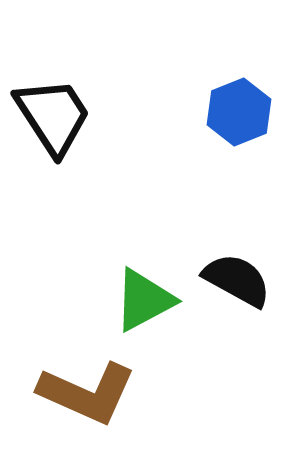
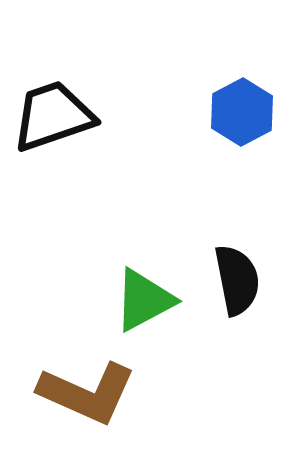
blue hexagon: moved 3 px right; rotated 6 degrees counterclockwise
black trapezoid: rotated 76 degrees counterclockwise
black semicircle: rotated 50 degrees clockwise
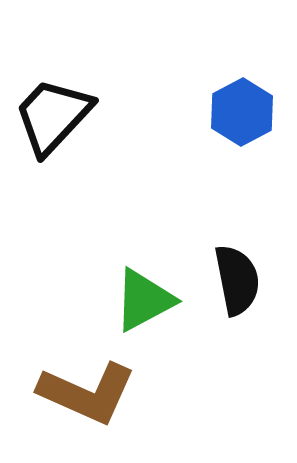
black trapezoid: rotated 28 degrees counterclockwise
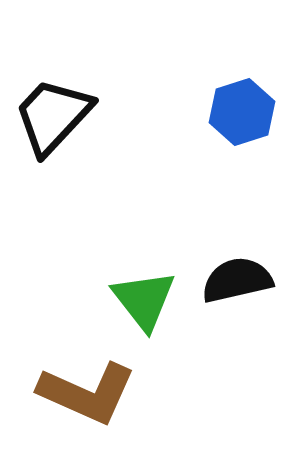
blue hexagon: rotated 10 degrees clockwise
black semicircle: rotated 92 degrees counterclockwise
green triangle: rotated 40 degrees counterclockwise
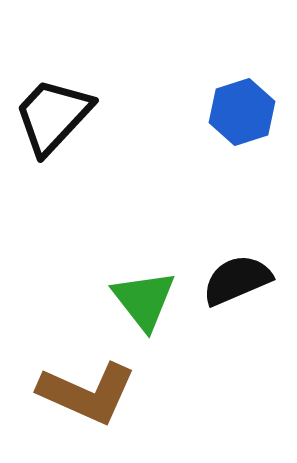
black semicircle: rotated 10 degrees counterclockwise
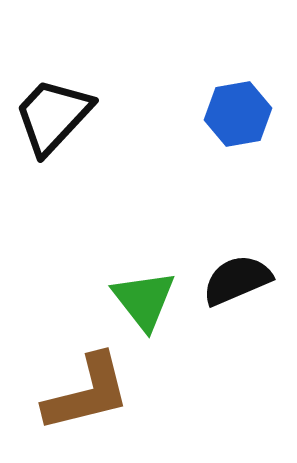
blue hexagon: moved 4 px left, 2 px down; rotated 8 degrees clockwise
brown L-shape: rotated 38 degrees counterclockwise
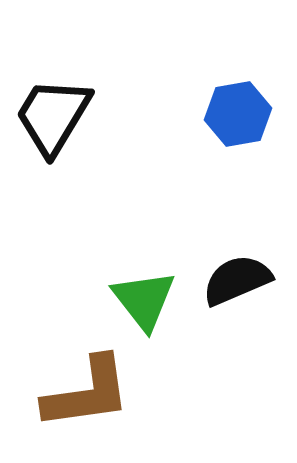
black trapezoid: rotated 12 degrees counterclockwise
brown L-shape: rotated 6 degrees clockwise
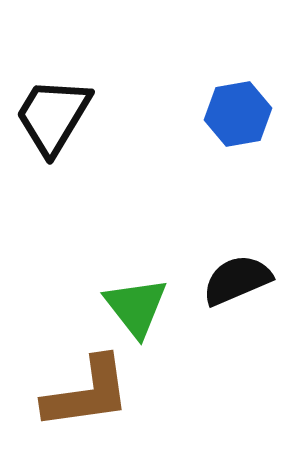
green triangle: moved 8 px left, 7 px down
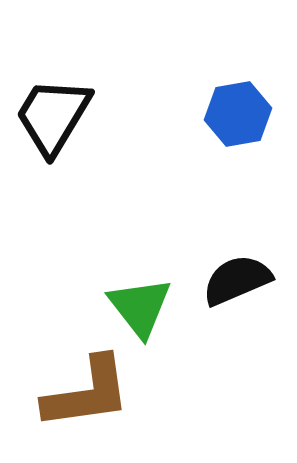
green triangle: moved 4 px right
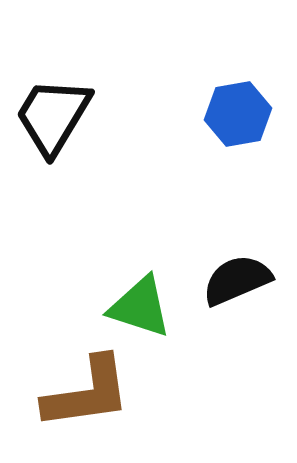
green triangle: rotated 34 degrees counterclockwise
